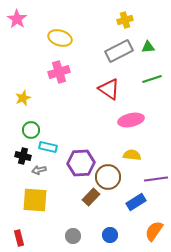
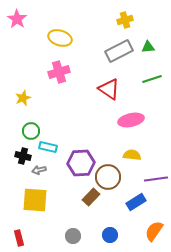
green circle: moved 1 px down
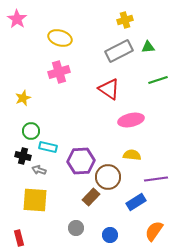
green line: moved 6 px right, 1 px down
purple hexagon: moved 2 px up
gray arrow: rotated 32 degrees clockwise
gray circle: moved 3 px right, 8 px up
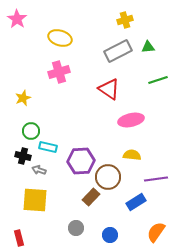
gray rectangle: moved 1 px left
orange semicircle: moved 2 px right, 1 px down
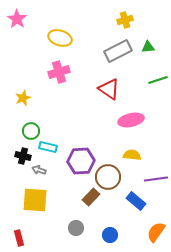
blue rectangle: moved 1 px up; rotated 72 degrees clockwise
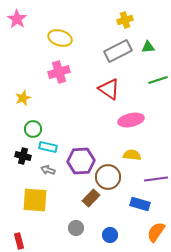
green circle: moved 2 px right, 2 px up
gray arrow: moved 9 px right
brown rectangle: moved 1 px down
blue rectangle: moved 4 px right, 3 px down; rotated 24 degrees counterclockwise
red rectangle: moved 3 px down
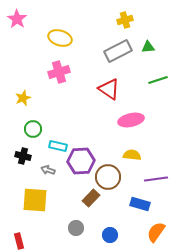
cyan rectangle: moved 10 px right, 1 px up
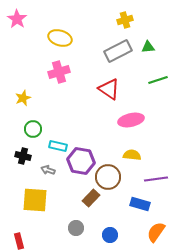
purple hexagon: rotated 12 degrees clockwise
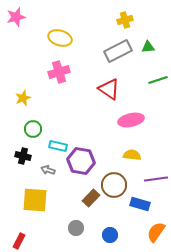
pink star: moved 1 px left, 2 px up; rotated 24 degrees clockwise
brown circle: moved 6 px right, 8 px down
red rectangle: rotated 42 degrees clockwise
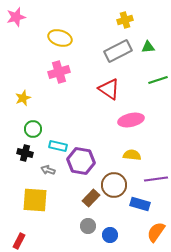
black cross: moved 2 px right, 3 px up
gray circle: moved 12 px right, 2 px up
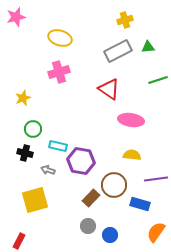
pink ellipse: rotated 20 degrees clockwise
yellow square: rotated 20 degrees counterclockwise
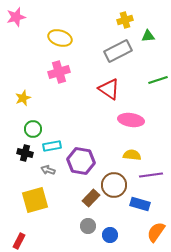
green triangle: moved 11 px up
cyan rectangle: moved 6 px left; rotated 24 degrees counterclockwise
purple line: moved 5 px left, 4 px up
